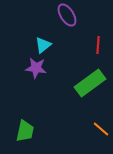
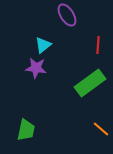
green trapezoid: moved 1 px right, 1 px up
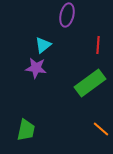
purple ellipse: rotated 45 degrees clockwise
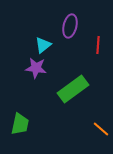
purple ellipse: moved 3 px right, 11 px down
green rectangle: moved 17 px left, 6 px down
green trapezoid: moved 6 px left, 6 px up
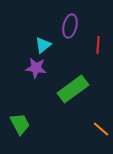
green trapezoid: rotated 40 degrees counterclockwise
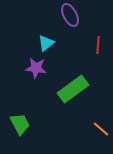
purple ellipse: moved 11 px up; rotated 40 degrees counterclockwise
cyan triangle: moved 3 px right, 2 px up
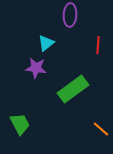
purple ellipse: rotated 30 degrees clockwise
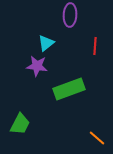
red line: moved 3 px left, 1 px down
purple star: moved 1 px right, 2 px up
green rectangle: moved 4 px left; rotated 16 degrees clockwise
green trapezoid: rotated 55 degrees clockwise
orange line: moved 4 px left, 9 px down
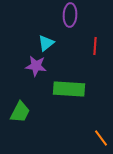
purple star: moved 1 px left
green rectangle: rotated 24 degrees clockwise
green trapezoid: moved 12 px up
orange line: moved 4 px right; rotated 12 degrees clockwise
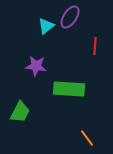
purple ellipse: moved 2 px down; rotated 30 degrees clockwise
cyan triangle: moved 17 px up
orange line: moved 14 px left
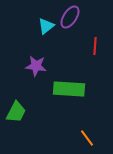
green trapezoid: moved 4 px left
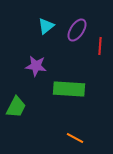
purple ellipse: moved 7 px right, 13 px down
red line: moved 5 px right
green trapezoid: moved 5 px up
orange line: moved 12 px left; rotated 24 degrees counterclockwise
